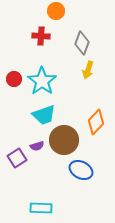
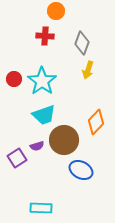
red cross: moved 4 px right
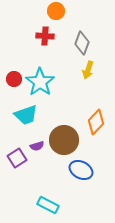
cyan star: moved 2 px left, 1 px down
cyan trapezoid: moved 18 px left
cyan rectangle: moved 7 px right, 3 px up; rotated 25 degrees clockwise
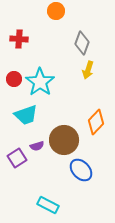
red cross: moved 26 px left, 3 px down
blue ellipse: rotated 20 degrees clockwise
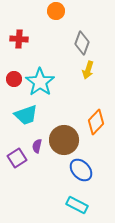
purple semicircle: rotated 120 degrees clockwise
cyan rectangle: moved 29 px right
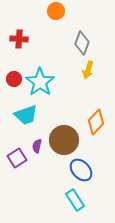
cyan rectangle: moved 2 px left, 5 px up; rotated 30 degrees clockwise
